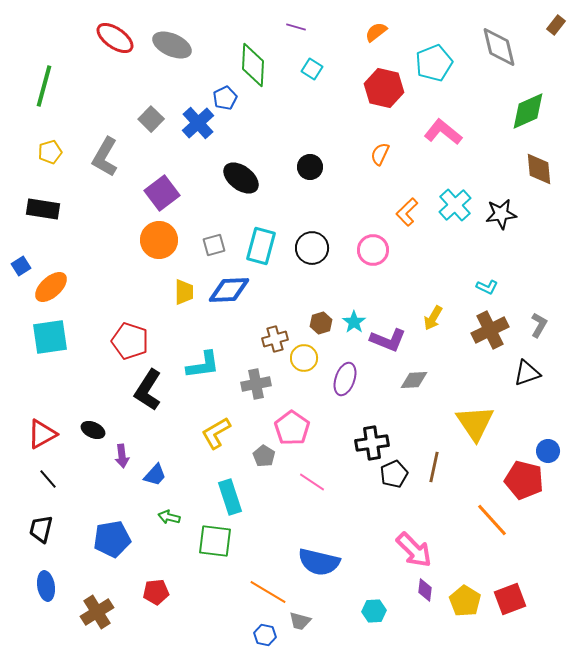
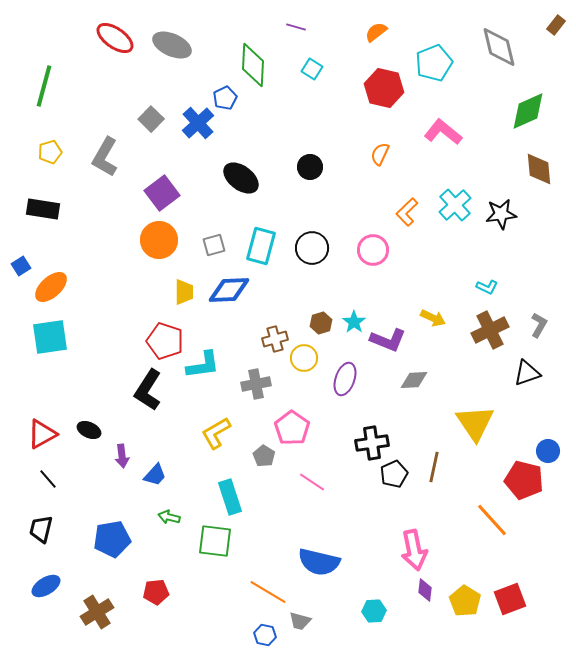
yellow arrow at (433, 318): rotated 95 degrees counterclockwise
red pentagon at (130, 341): moved 35 px right
black ellipse at (93, 430): moved 4 px left
pink arrow at (414, 550): rotated 33 degrees clockwise
blue ellipse at (46, 586): rotated 68 degrees clockwise
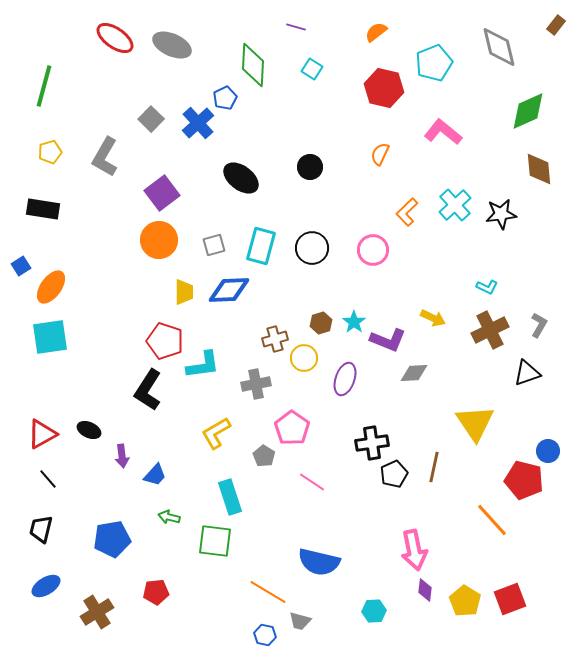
orange ellipse at (51, 287): rotated 12 degrees counterclockwise
gray diamond at (414, 380): moved 7 px up
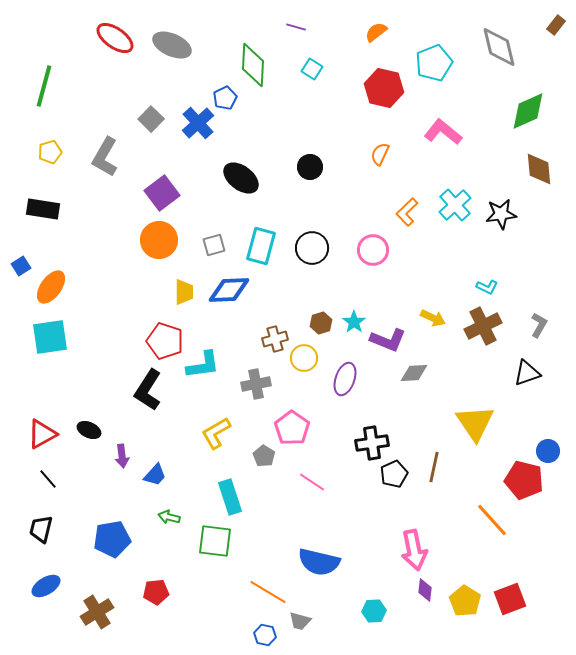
brown cross at (490, 330): moved 7 px left, 4 px up
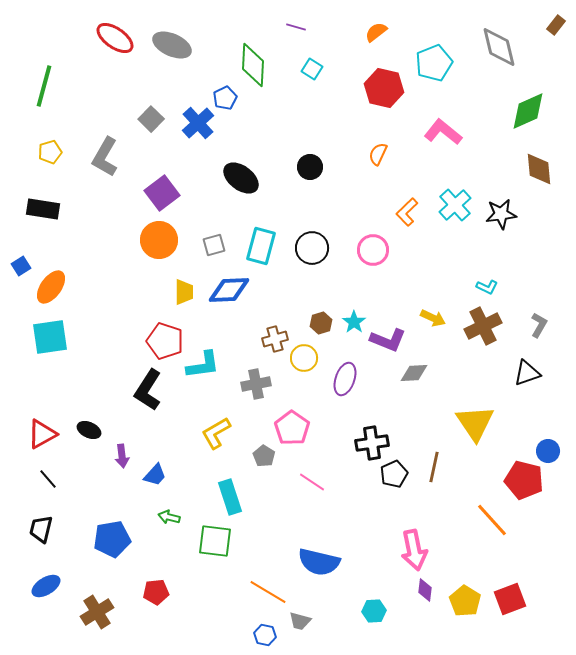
orange semicircle at (380, 154): moved 2 px left
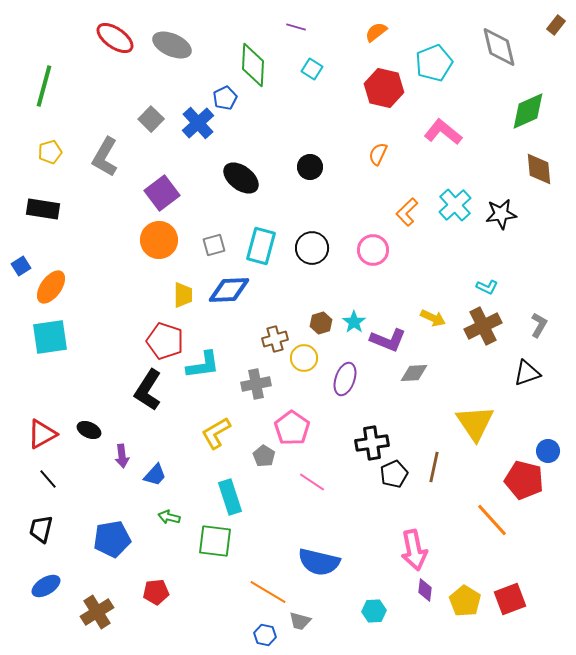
yellow trapezoid at (184, 292): moved 1 px left, 3 px down
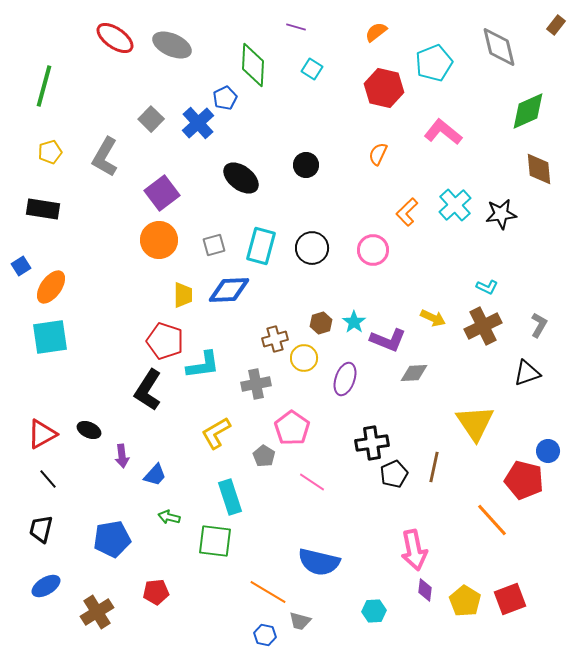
black circle at (310, 167): moved 4 px left, 2 px up
